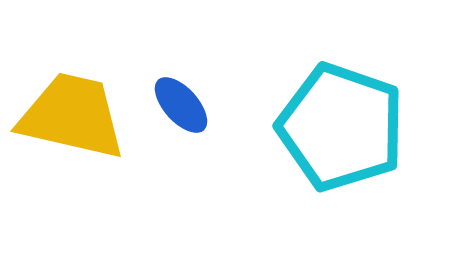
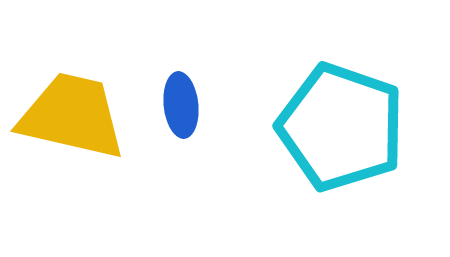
blue ellipse: rotated 36 degrees clockwise
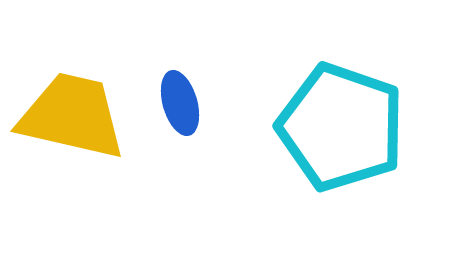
blue ellipse: moved 1 px left, 2 px up; rotated 10 degrees counterclockwise
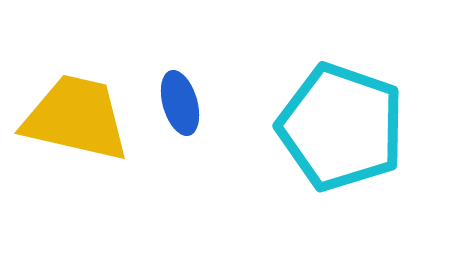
yellow trapezoid: moved 4 px right, 2 px down
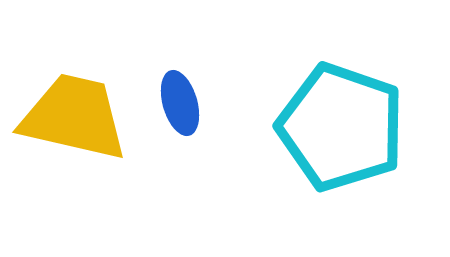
yellow trapezoid: moved 2 px left, 1 px up
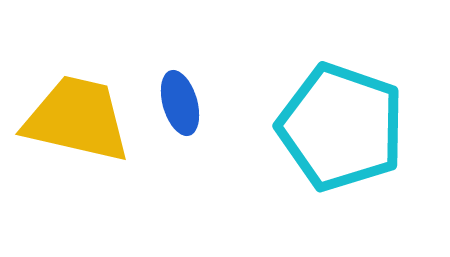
yellow trapezoid: moved 3 px right, 2 px down
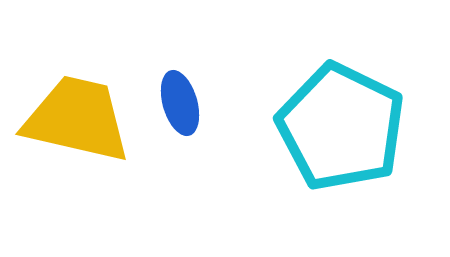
cyan pentagon: rotated 7 degrees clockwise
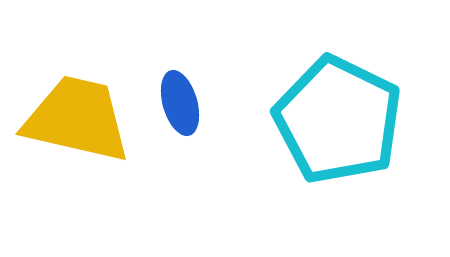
cyan pentagon: moved 3 px left, 7 px up
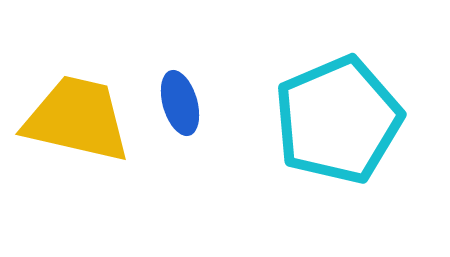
cyan pentagon: rotated 23 degrees clockwise
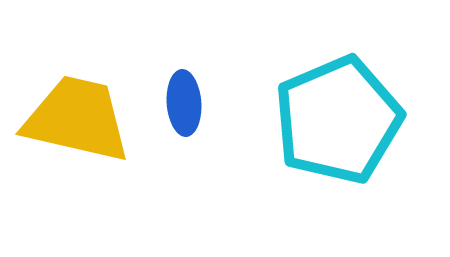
blue ellipse: moved 4 px right; rotated 12 degrees clockwise
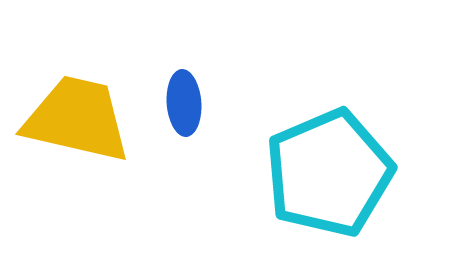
cyan pentagon: moved 9 px left, 53 px down
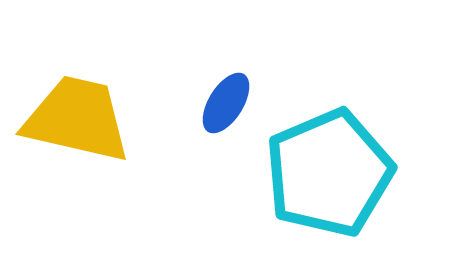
blue ellipse: moved 42 px right; rotated 36 degrees clockwise
